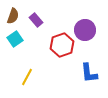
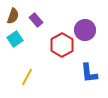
red hexagon: rotated 10 degrees counterclockwise
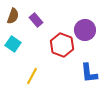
cyan square: moved 2 px left, 5 px down; rotated 21 degrees counterclockwise
red hexagon: rotated 10 degrees counterclockwise
yellow line: moved 5 px right, 1 px up
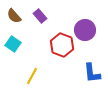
brown semicircle: moved 1 px right; rotated 119 degrees clockwise
purple rectangle: moved 4 px right, 4 px up
blue L-shape: moved 3 px right
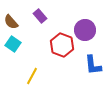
brown semicircle: moved 3 px left, 6 px down
blue L-shape: moved 1 px right, 8 px up
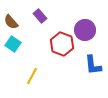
red hexagon: moved 1 px up
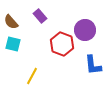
cyan square: rotated 21 degrees counterclockwise
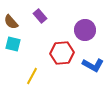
red hexagon: moved 9 px down; rotated 25 degrees counterclockwise
blue L-shape: rotated 55 degrees counterclockwise
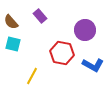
red hexagon: rotated 15 degrees clockwise
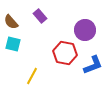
red hexagon: moved 3 px right
blue L-shape: rotated 50 degrees counterclockwise
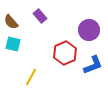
purple circle: moved 4 px right
red hexagon: rotated 25 degrees clockwise
yellow line: moved 1 px left, 1 px down
